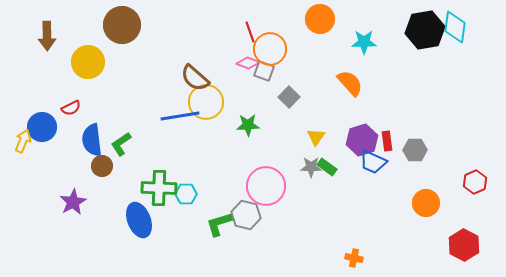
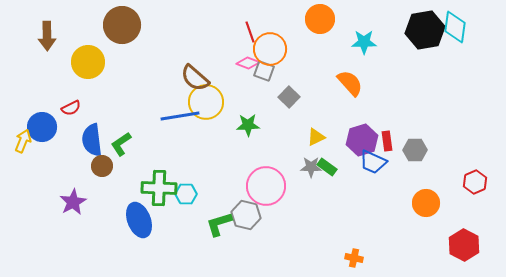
yellow triangle at (316, 137): rotated 30 degrees clockwise
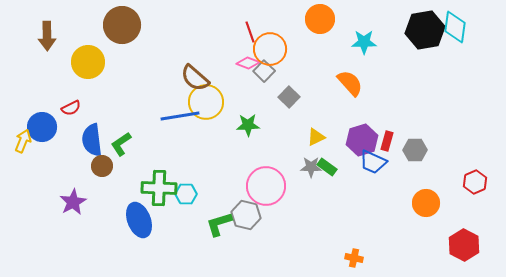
gray square at (264, 71): rotated 25 degrees clockwise
red rectangle at (387, 141): rotated 24 degrees clockwise
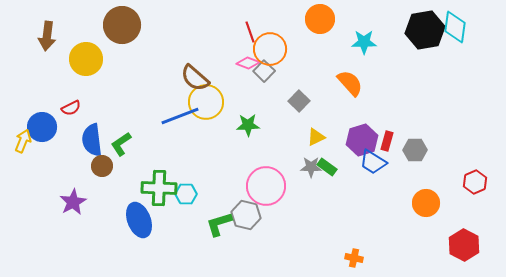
brown arrow at (47, 36): rotated 8 degrees clockwise
yellow circle at (88, 62): moved 2 px left, 3 px up
gray square at (289, 97): moved 10 px right, 4 px down
blue line at (180, 116): rotated 12 degrees counterclockwise
blue trapezoid at (373, 162): rotated 8 degrees clockwise
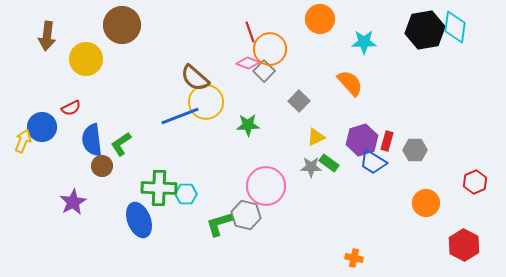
green rectangle at (327, 167): moved 2 px right, 4 px up
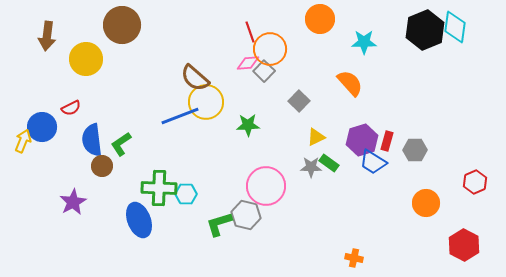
black hexagon at (425, 30): rotated 12 degrees counterclockwise
pink diamond at (248, 63): rotated 25 degrees counterclockwise
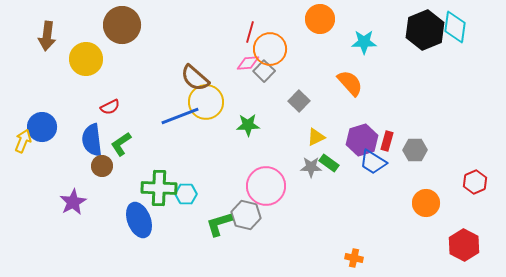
red line at (250, 32): rotated 35 degrees clockwise
red semicircle at (71, 108): moved 39 px right, 1 px up
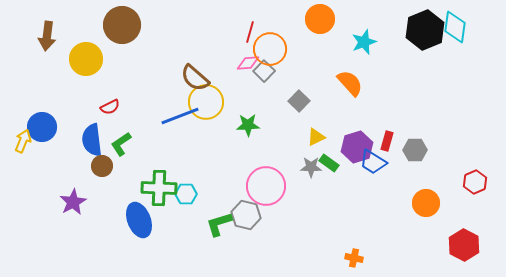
cyan star at (364, 42): rotated 20 degrees counterclockwise
purple hexagon at (362, 140): moved 5 px left, 7 px down
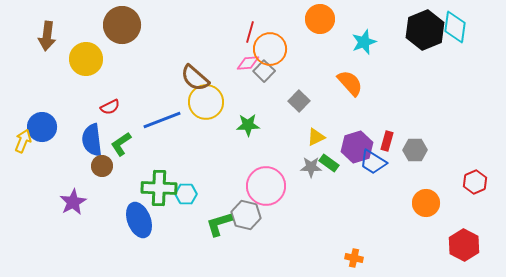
blue line at (180, 116): moved 18 px left, 4 px down
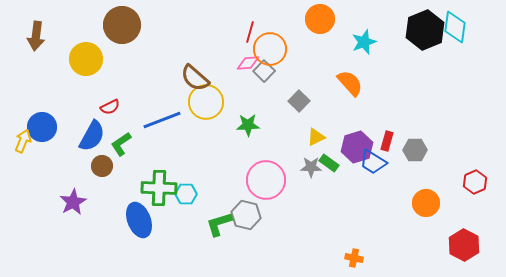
brown arrow at (47, 36): moved 11 px left
blue semicircle at (92, 140): moved 4 px up; rotated 144 degrees counterclockwise
pink circle at (266, 186): moved 6 px up
